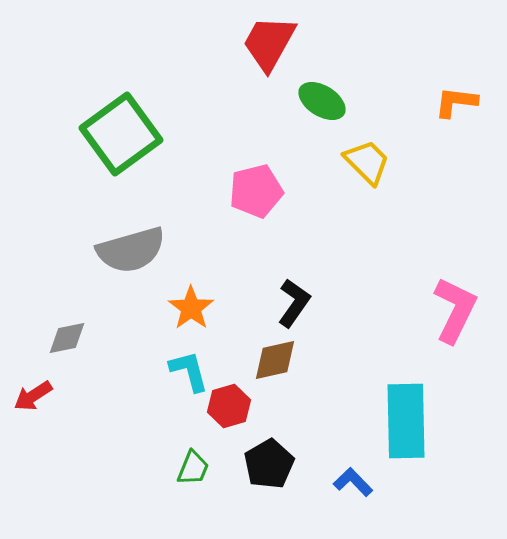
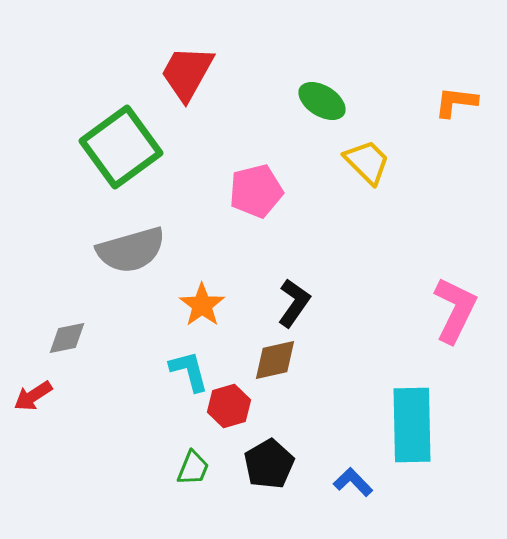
red trapezoid: moved 82 px left, 30 px down
green square: moved 13 px down
orange star: moved 11 px right, 3 px up
cyan rectangle: moved 6 px right, 4 px down
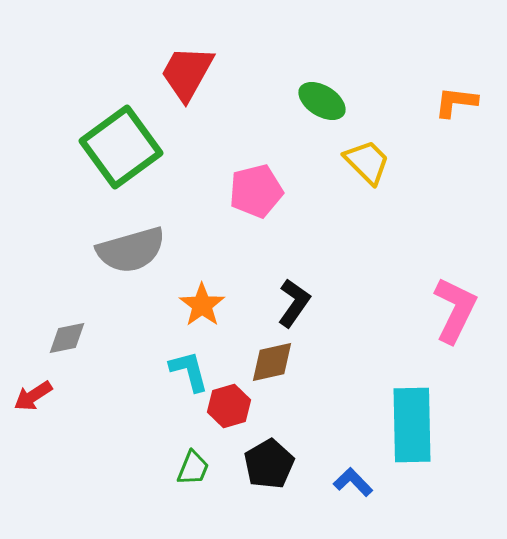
brown diamond: moved 3 px left, 2 px down
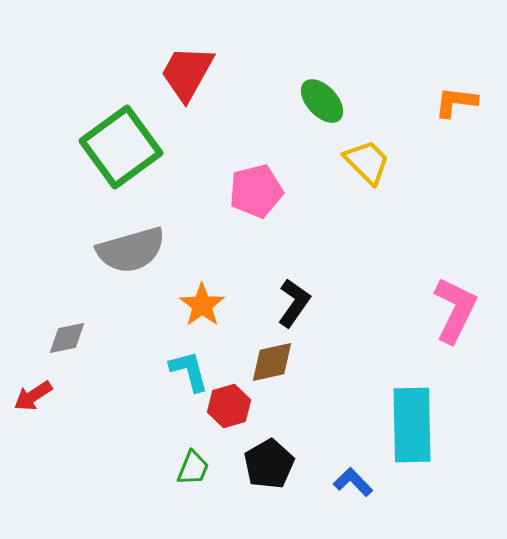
green ellipse: rotated 15 degrees clockwise
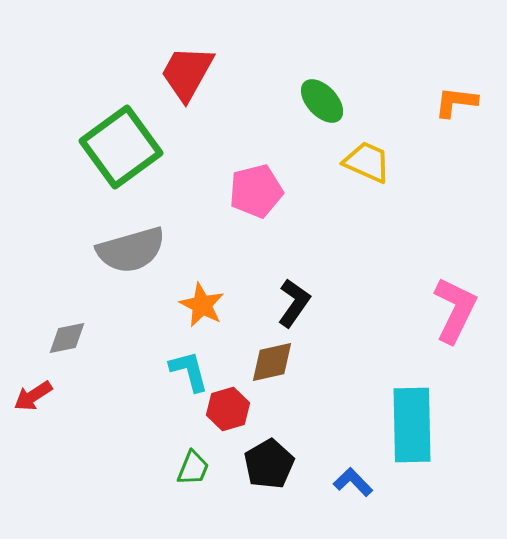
yellow trapezoid: rotated 21 degrees counterclockwise
orange star: rotated 9 degrees counterclockwise
red hexagon: moved 1 px left, 3 px down
